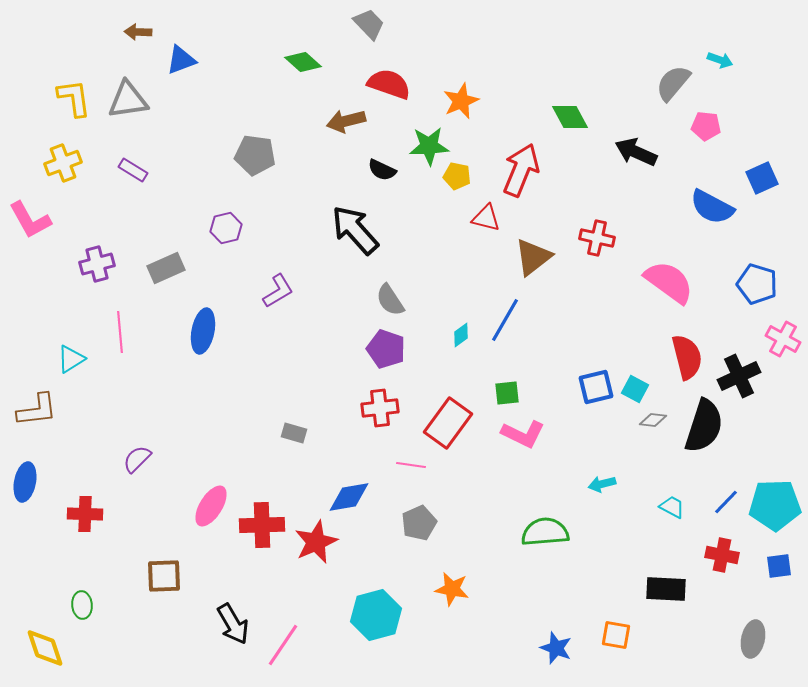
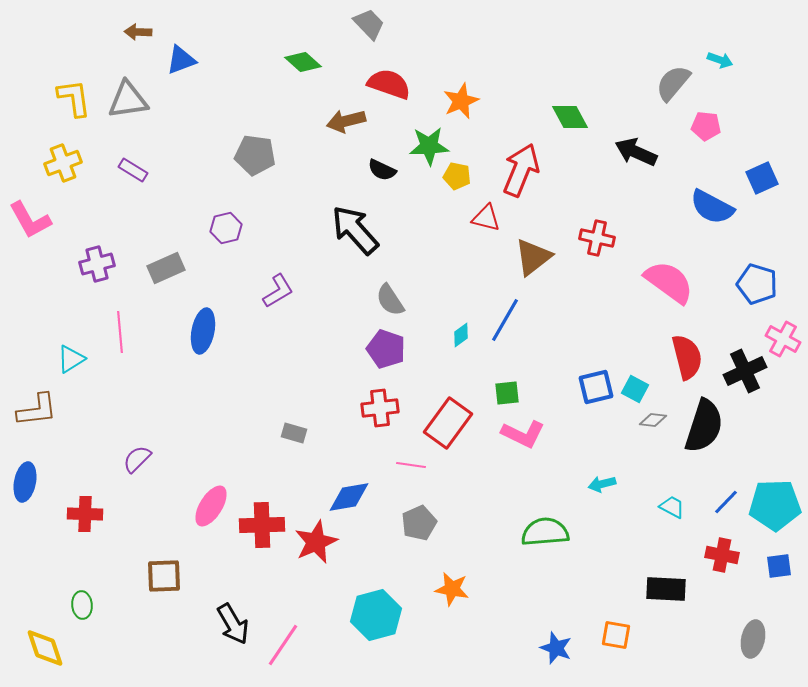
black cross at (739, 376): moved 6 px right, 5 px up
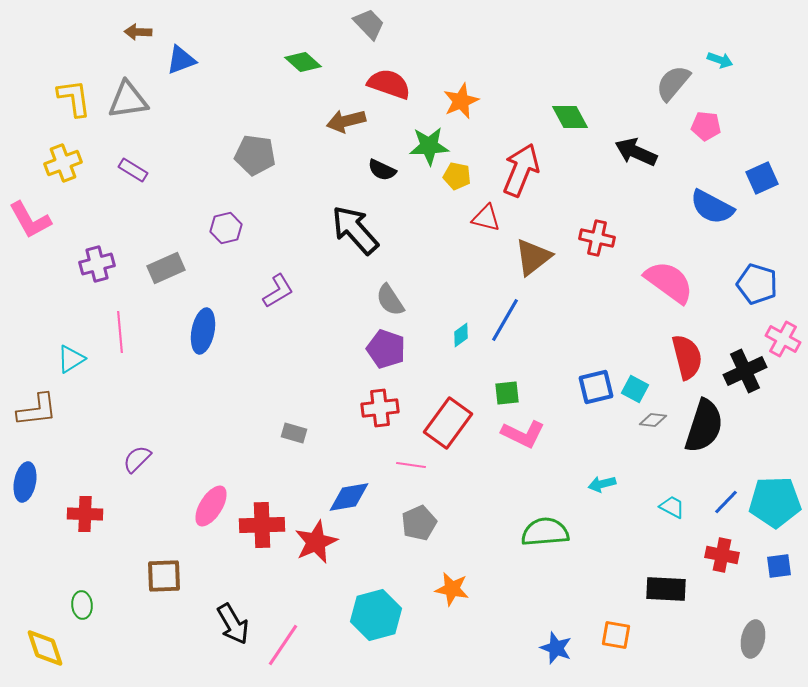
cyan pentagon at (775, 505): moved 3 px up
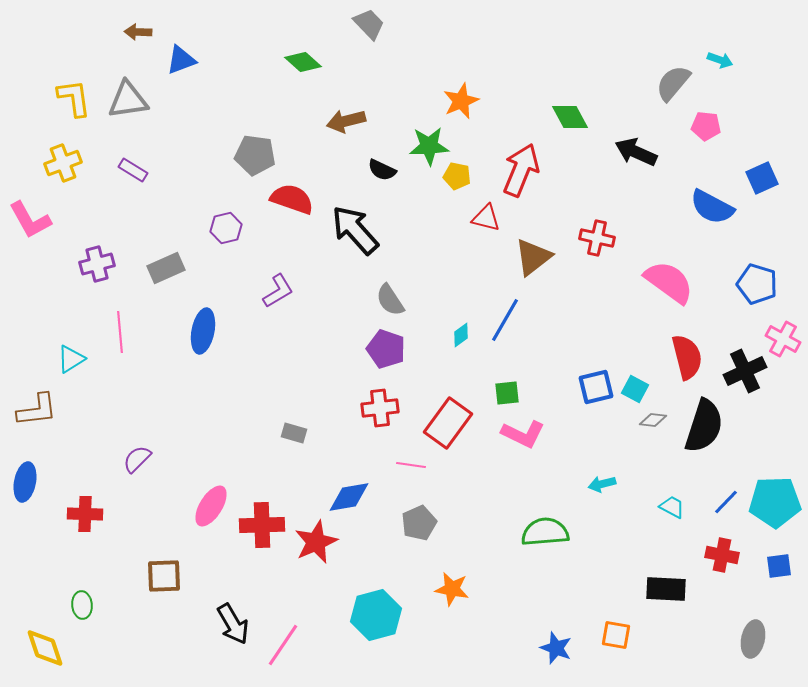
red semicircle at (389, 84): moved 97 px left, 115 px down
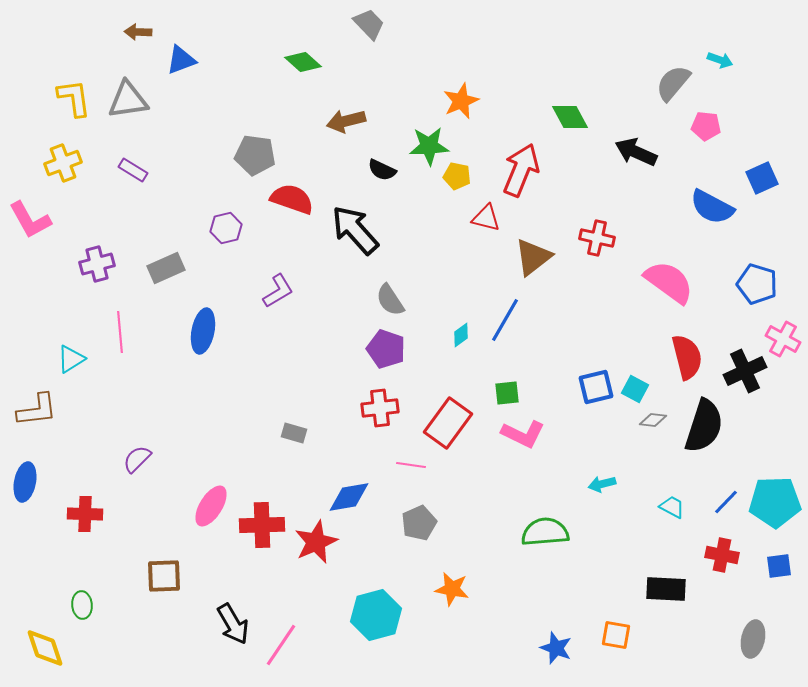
pink line at (283, 645): moved 2 px left
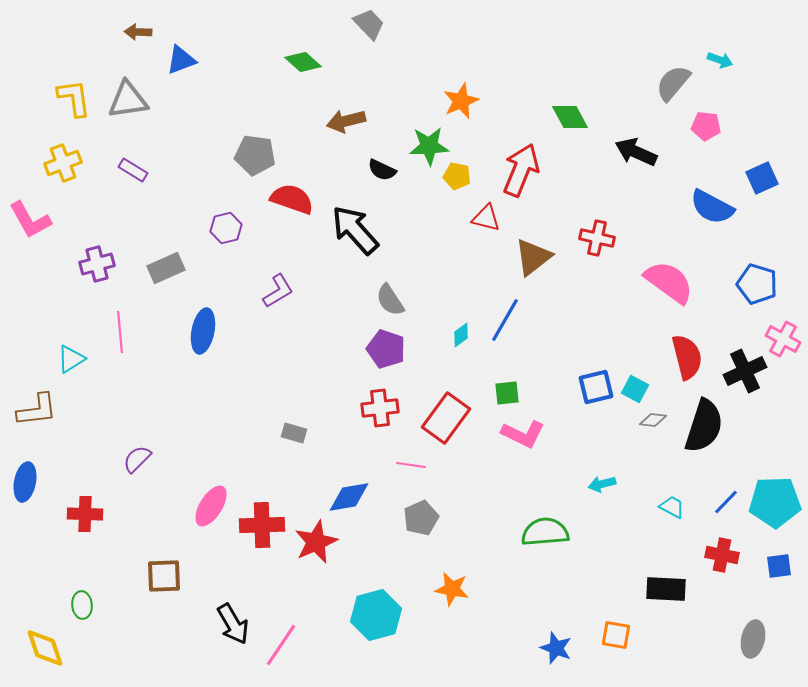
red rectangle at (448, 423): moved 2 px left, 5 px up
gray pentagon at (419, 523): moved 2 px right, 5 px up
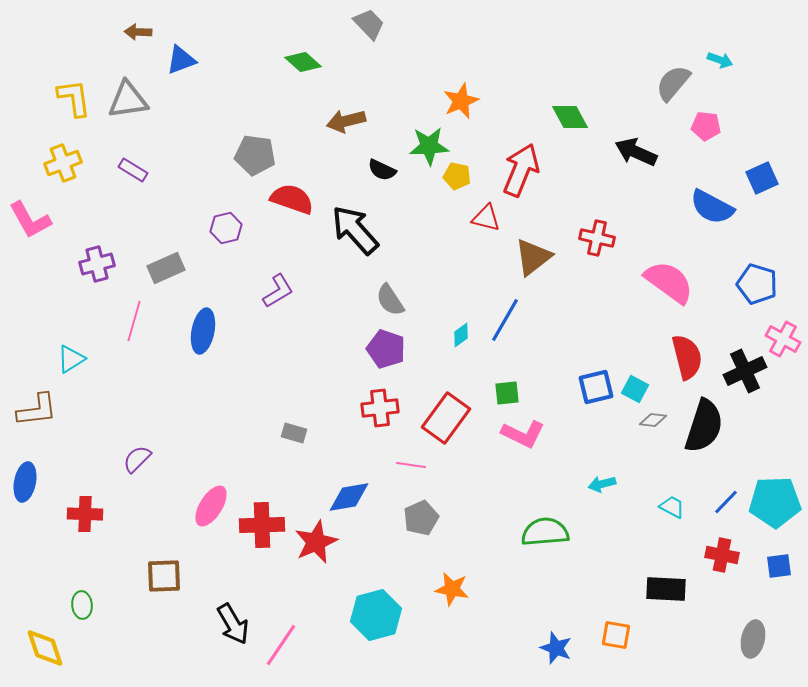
pink line at (120, 332): moved 14 px right, 11 px up; rotated 21 degrees clockwise
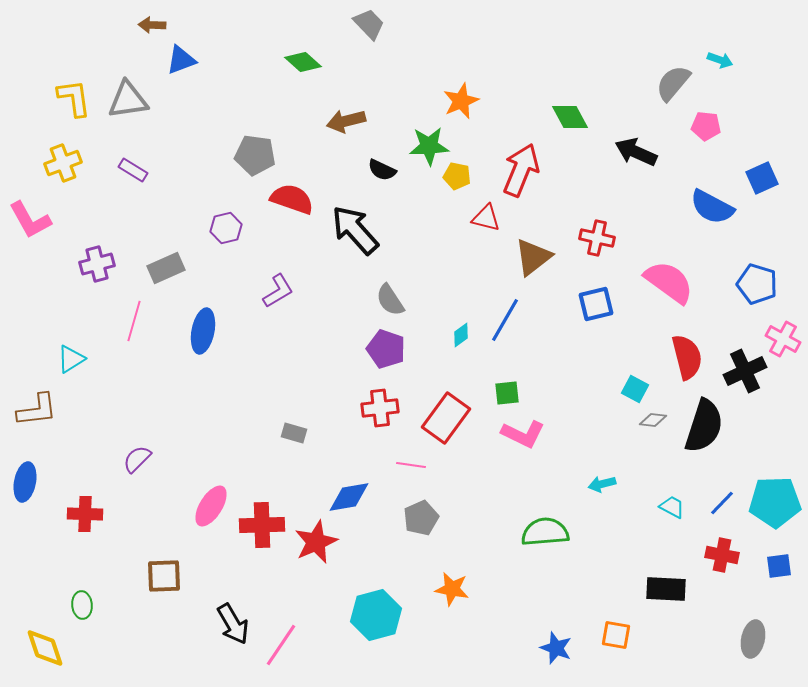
brown arrow at (138, 32): moved 14 px right, 7 px up
blue square at (596, 387): moved 83 px up
blue line at (726, 502): moved 4 px left, 1 px down
